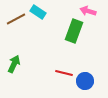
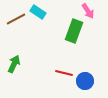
pink arrow: rotated 140 degrees counterclockwise
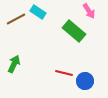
pink arrow: moved 1 px right
green rectangle: rotated 70 degrees counterclockwise
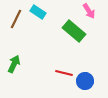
brown line: rotated 36 degrees counterclockwise
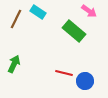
pink arrow: rotated 21 degrees counterclockwise
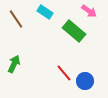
cyan rectangle: moved 7 px right
brown line: rotated 60 degrees counterclockwise
red line: rotated 36 degrees clockwise
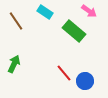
brown line: moved 2 px down
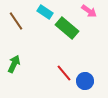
green rectangle: moved 7 px left, 3 px up
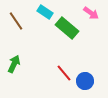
pink arrow: moved 2 px right, 2 px down
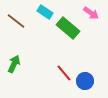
brown line: rotated 18 degrees counterclockwise
green rectangle: moved 1 px right
